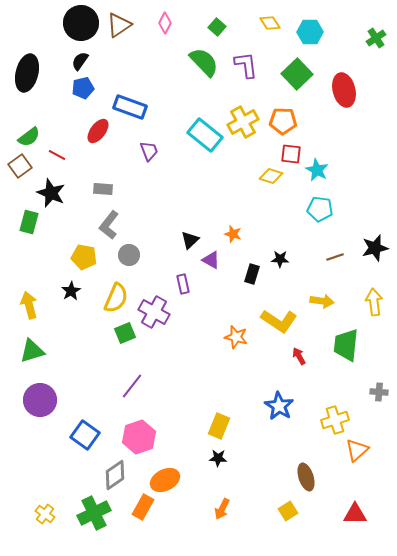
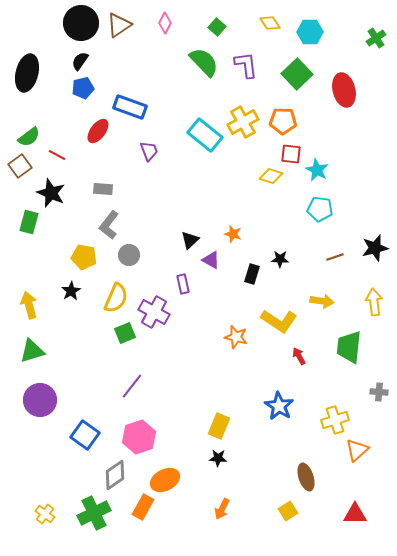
green trapezoid at (346, 345): moved 3 px right, 2 px down
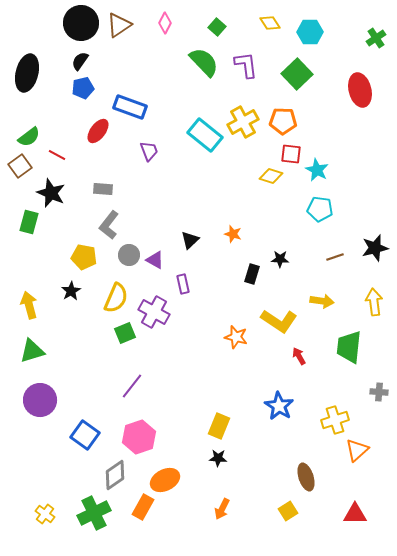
red ellipse at (344, 90): moved 16 px right
purple triangle at (211, 260): moved 56 px left
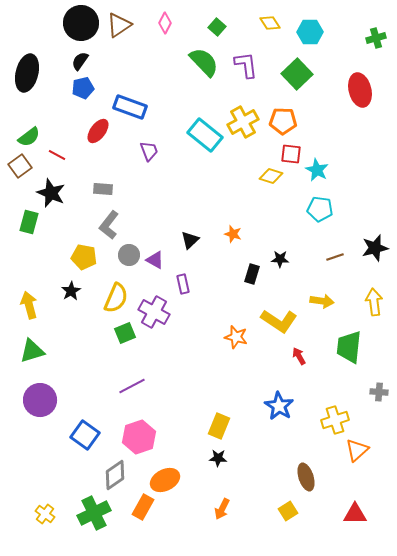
green cross at (376, 38): rotated 18 degrees clockwise
purple line at (132, 386): rotated 24 degrees clockwise
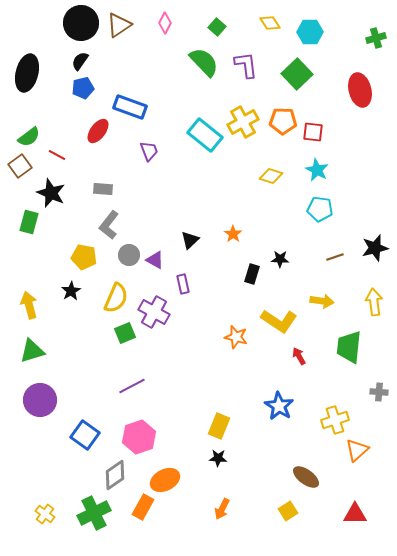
red square at (291, 154): moved 22 px right, 22 px up
orange star at (233, 234): rotated 18 degrees clockwise
brown ellipse at (306, 477): rotated 36 degrees counterclockwise
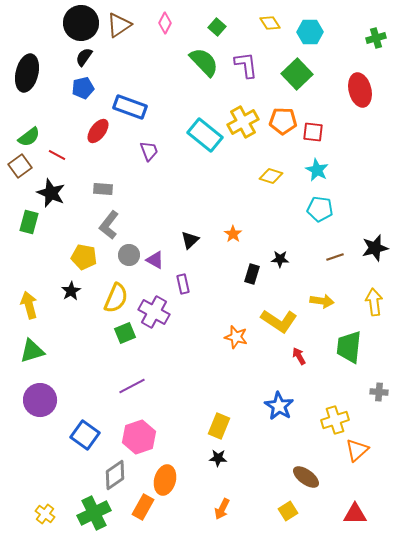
black semicircle at (80, 61): moved 4 px right, 4 px up
orange ellipse at (165, 480): rotated 48 degrees counterclockwise
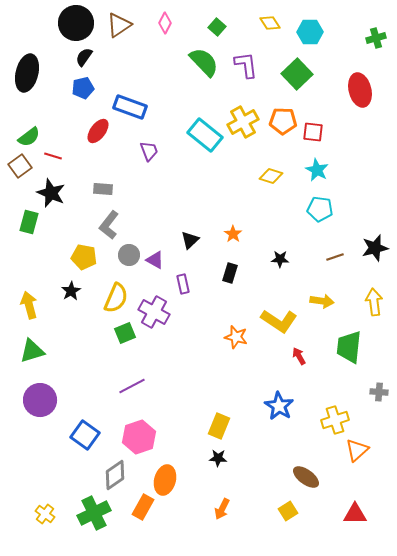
black circle at (81, 23): moved 5 px left
red line at (57, 155): moved 4 px left, 1 px down; rotated 12 degrees counterclockwise
black rectangle at (252, 274): moved 22 px left, 1 px up
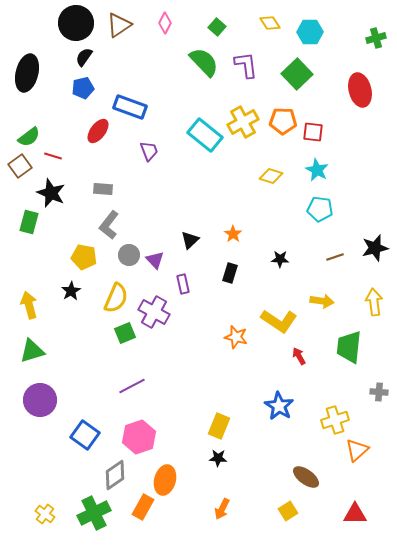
purple triangle at (155, 260): rotated 18 degrees clockwise
